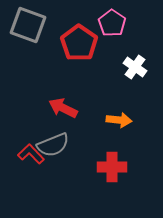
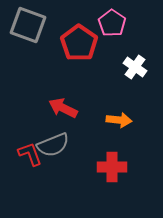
red L-shape: moved 1 px left; rotated 24 degrees clockwise
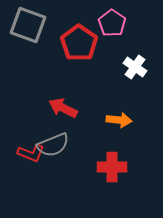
red L-shape: moved 1 px right, 1 px up; rotated 132 degrees clockwise
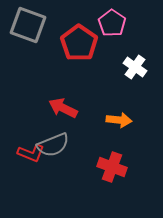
red cross: rotated 20 degrees clockwise
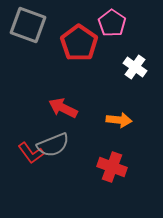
red L-shape: rotated 32 degrees clockwise
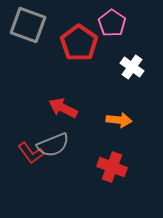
white cross: moved 3 px left
